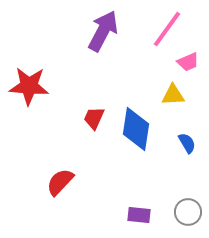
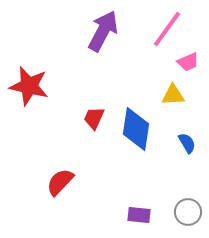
red star: rotated 9 degrees clockwise
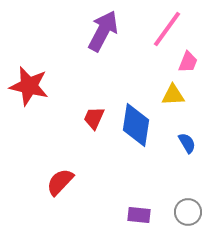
pink trapezoid: rotated 45 degrees counterclockwise
blue diamond: moved 4 px up
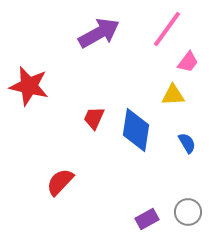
purple arrow: moved 4 px left, 2 px down; rotated 33 degrees clockwise
pink trapezoid: rotated 15 degrees clockwise
blue diamond: moved 5 px down
purple rectangle: moved 8 px right, 4 px down; rotated 35 degrees counterclockwise
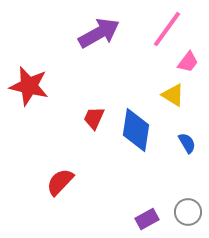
yellow triangle: rotated 35 degrees clockwise
